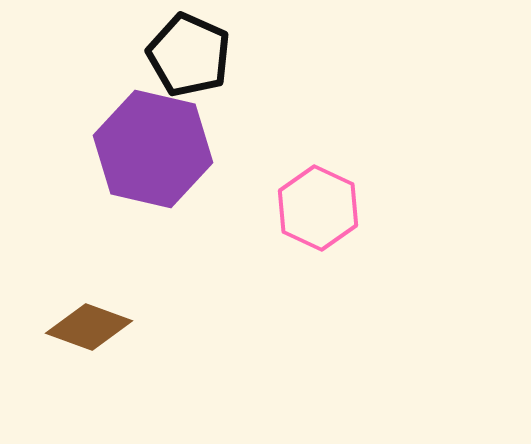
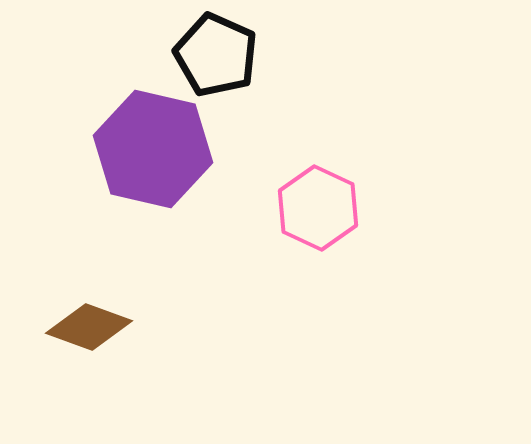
black pentagon: moved 27 px right
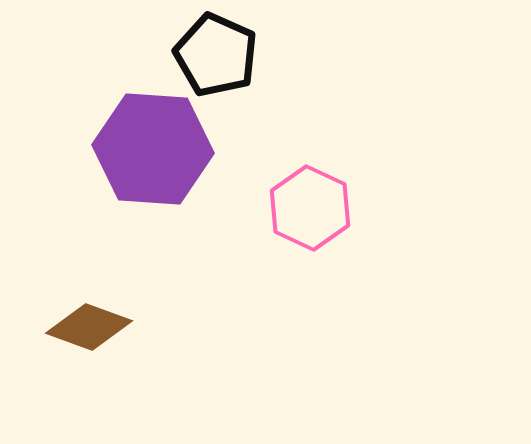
purple hexagon: rotated 9 degrees counterclockwise
pink hexagon: moved 8 px left
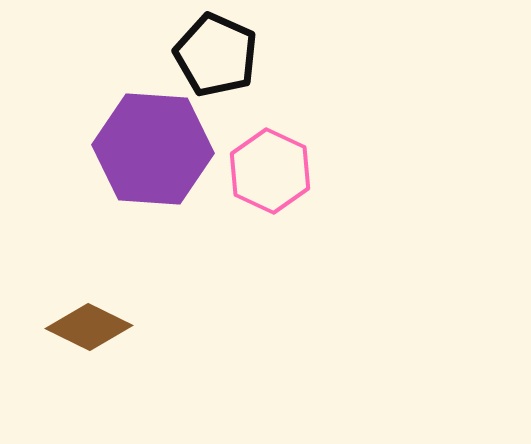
pink hexagon: moved 40 px left, 37 px up
brown diamond: rotated 6 degrees clockwise
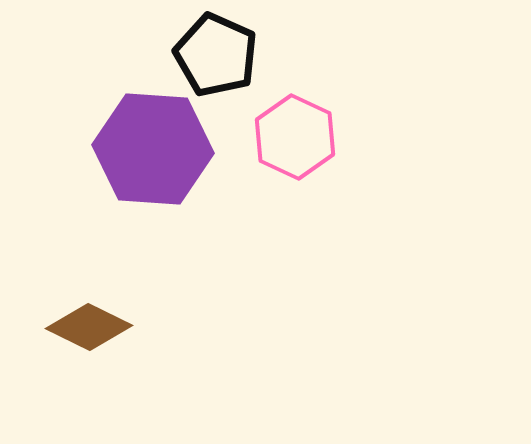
pink hexagon: moved 25 px right, 34 px up
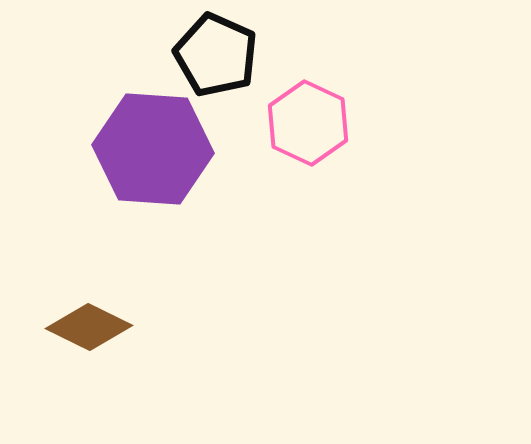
pink hexagon: moved 13 px right, 14 px up
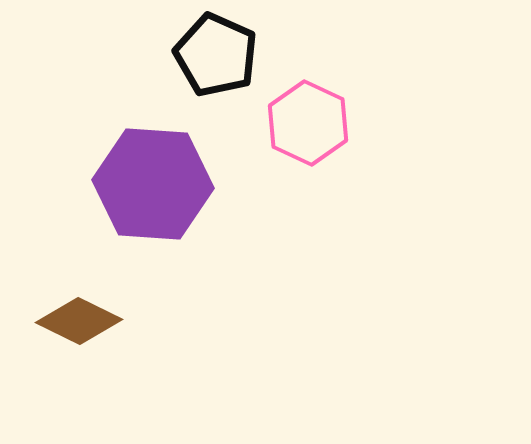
purple hexagon: moved 35 px down
brown diamond: moved 10 px left, 6 px up
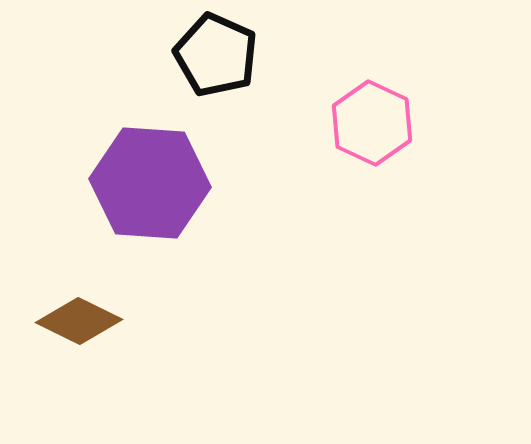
pink hexagon: moved 64 px right
purple hexagon: moved 3 px left, 1 px up
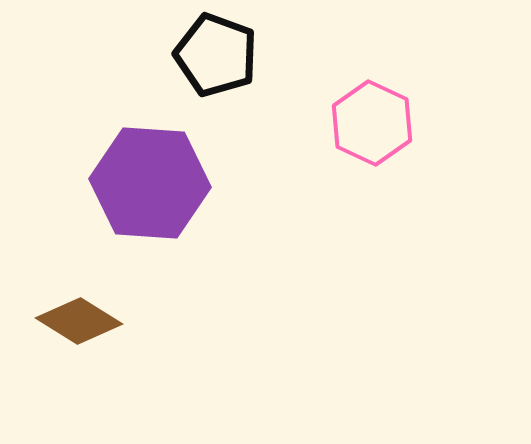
black pentagon: rotated 4 degrees counterclockwise
brown diamond: rotated 6 degrees clockwise
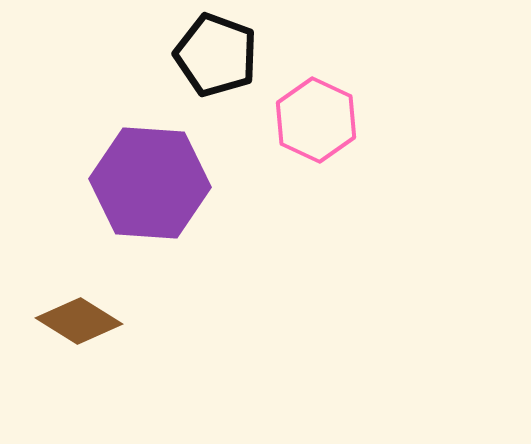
pink hexagon: moved 56 px left, 3 px up
